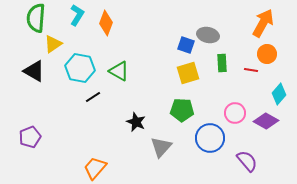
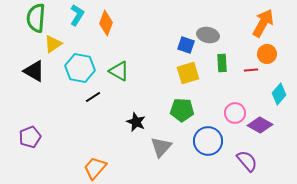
red line: rotated 16 degrees counterclockwise
purple diamond: moved 6 px left, 4 px down
blue circle: moved 2 px left, 3 px down
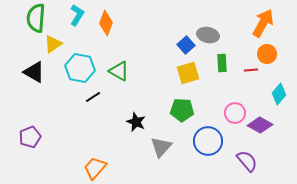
blue square: rotated 30 degrees clockwise
black triangle: moved 1 px down
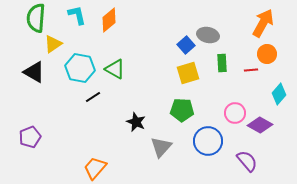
cyan L-shape: rotated 45 degrees counterclockwise
orange diamond: moved 3 px right, 3 px up; rotated 30 degrees clockwise
green triangle: moved 4 px left, 2 px up
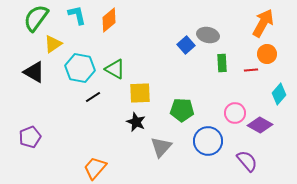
green semicircle: rotated 32 degrees clockwise
yellow square: moved 48 px left, 20 px down; rotated 15 degrees clockwise
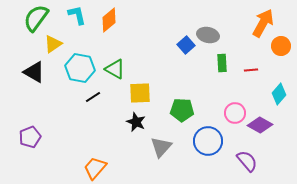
orange circle: moved 14 px right, 8 px up
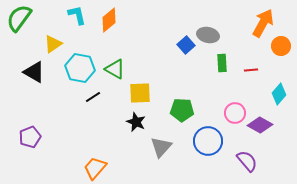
green semicircle: moved 17 px left
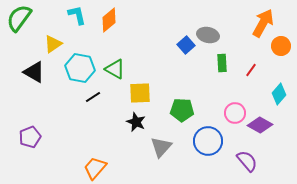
red line: rotated 48 degrees counterclockwise
